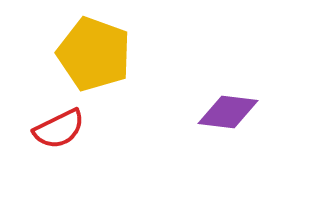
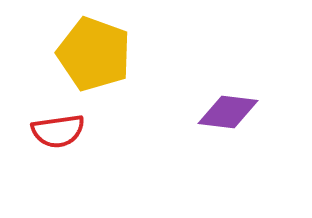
red semicircle: moved 1 px left, 2 px down; rotated 18 degrees clockwise
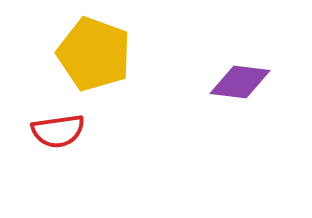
purple diamond: moved 12 px right, 30 px up
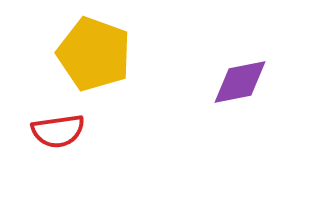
purple diamond: rotated 18 degrees counterclockwise
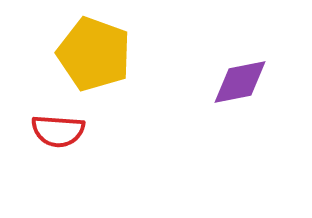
red semicircle: rotated 12 degrees clockwise
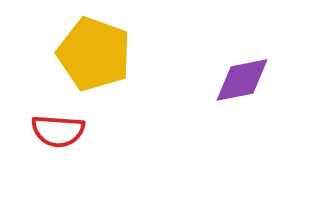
purple diamond: moved 2 px right, 2 px up
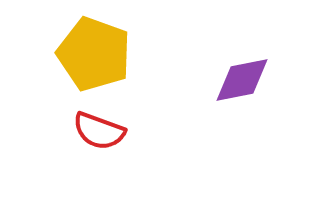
red semicircle: moved 41 px right; rotated 16 degrees clockwise
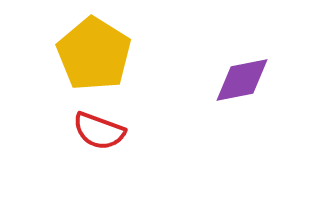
yellow pentagon: rotated 12 degrees clockwise
